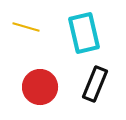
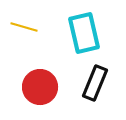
yellow line: moved 2 px left
black rectangle: moved 1 px up
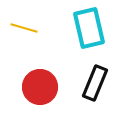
yellow line: moved 1 px down
cyan rectangle: moved 5 px right, 5 px up
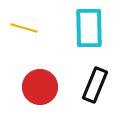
cyan rectangle: rotated 12 degrees clockwise
black rectangle: moved 2 px down
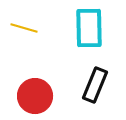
red circle: moved 5 px left, 9 px down
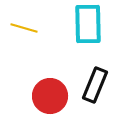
cyan rectangle: moved 1 px left, 4 px up
red circle: moved 15 px right
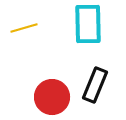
yellow line: rotated 32 degrees counterclockwise
red circle: moved 2 px right, 1 px down
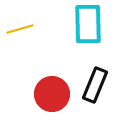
yellow line: moved 4 px left, 1 px down
red circle: moved 3 px up
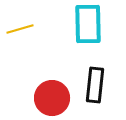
black rectangle: rotated 16 degrees counterclockwise
red circle: moved 4 px down
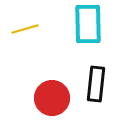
yellow line: moved 5 px right
black rectangle: moved 1 px right, 1 px up
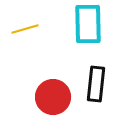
red circle: moved 1 px right, 1 px up
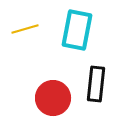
cyan rectangle: moved 11 px left, 6 px down; rotated 12 degrees clockwise
red circle: moved 1 px down
